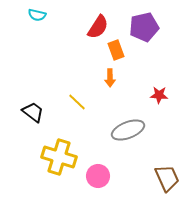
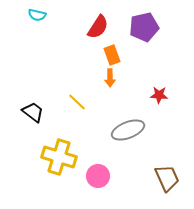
orange rectangle: moved 4 px left, 5 px down
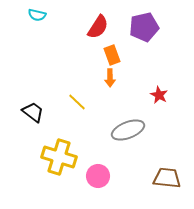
red star: rotated 24 degrees clockwise
brown trapezoid: rotated 60 degrees counterclockwise
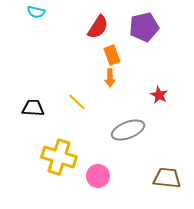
cyan semicircle: moved 1 px left, 3 px up
black trapezoid: moved 4 px up; rotated 35 degrees counterclockwise
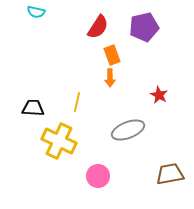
yellow line: rotated 60 degrees clockwise
yellow cross: moved 16 px up; rotated 8 degrees clockwise
brown trapezoid: moved 3 px right, 4 px up; rotated 16 degrees counterclockwise
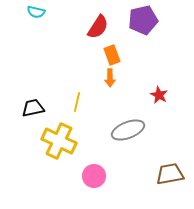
purple pentagon: moved 1 px left, 7 px up
black trapezoid: rotated 15 degrees counterclockwise
pink circle: moved 4 px left
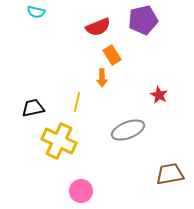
red semicircle: rotated 35 degrees clockwise
orange rectangle: rotated 12 degrees counterclockwise
orange arrow: moved 8 px left
pink circle: moved 13 px left, 15 px down
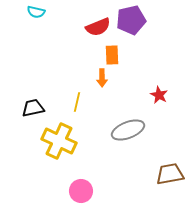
purple pentagon: moved 12 px left
orange rectangle: rotated 30 degrees clockwise
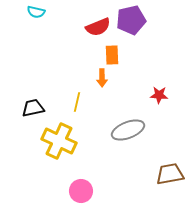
red star: rotated 24 degrees counterclockwise
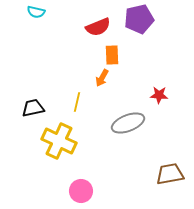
purple pentagon: moved 8 px right, 1 px up
orange arrow: rotated 30 degrees clockwise
gray ellipse: moved 7 px up
